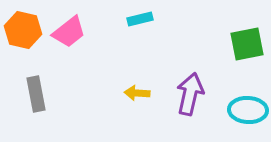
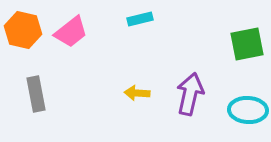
pink trapezoid: moved 2 px right
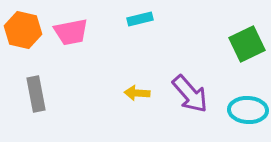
pink trapezoid: rotated 27 degrees clockwise
green square: rotated 15 degrees counterclockwise
purple arrow: rotated 126 degrees clockwise
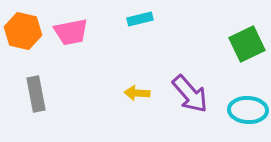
orange hexagon: moved 1 px down
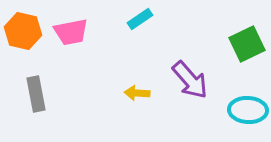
cyan rectangle: rotated 20 degrees counterclockwise
purple arrow: moved 14 px up
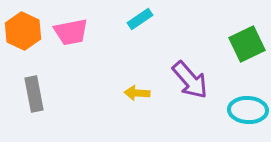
orange hexagon: rotated 12 degrees clockwise
gray rectangle: moved 2 px left
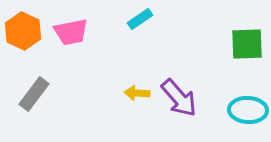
green square: rotated 24 degrees clockwise
purple arrow: moved 11 px left, 18 px down
gray rectangle: rotated 48 degrees clockwise
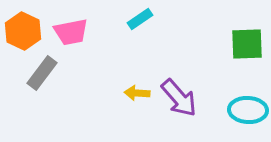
gray rectangle: moved 8 px right, 21 px up
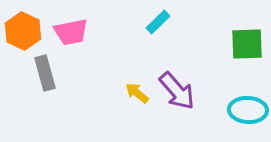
cyan rectangle: moved 18 px right, 3 px down; rotated 10 degrees counterclockwise
gray rectangle: moved 3 px right; rotated 52 degrees counterclockwise
yellow arrow: rotated 35 degrees clockwise
purple arrow: moved 2 px left, 7 px up
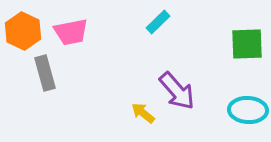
yellow arrow: moved 6 px right, 20 px down
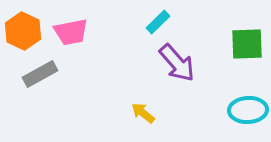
gray rectangle: moved 5 px left, 1 px down; rotated 76 degrees clockwise
purple arrow: moved 28 px up
cyan ellipse: rotated 6 degrees counterclockwise
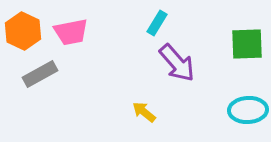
cyan rectangle: moved 1 px left, 1 px down; rotated 15 degrees counterclockwise
yellow arrow: moved 1 px right, 1 px up
